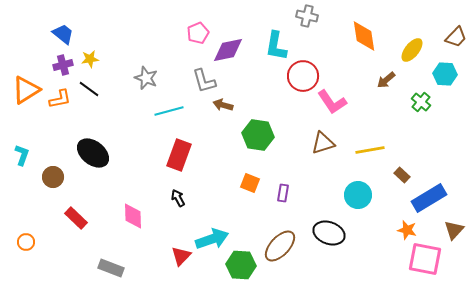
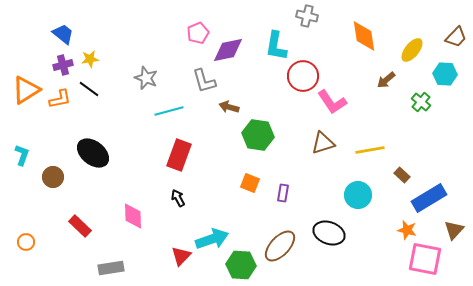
brown arrow at (223, 105): moved 6 px right, 2 px down
red rectangle at (76, 218): moved 4 px right, 8 px down
gray rectangle at (111, 268): rotated 30 degrees counterclockwise
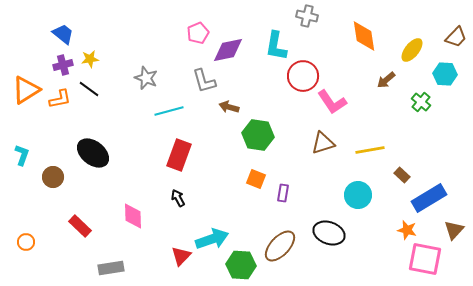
orange square at (250, 183): moved 6 px right, 4 px up
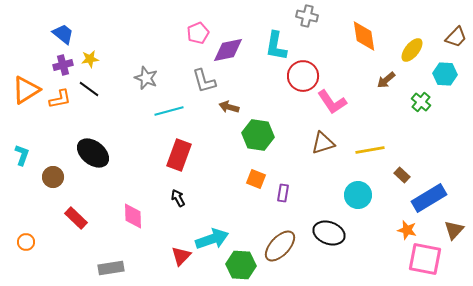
red rectangle at (80, 226): moved 4 px left, 8 px up
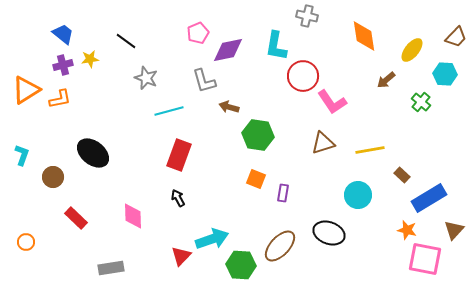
black line at (89, 89): moved 37 px right, 48 px up
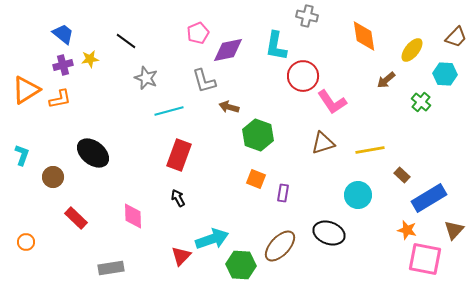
green hexagon at (258, 135): rotated 12 degrees clockwise
